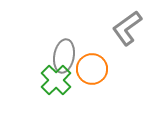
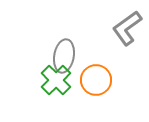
orange circle: moved 4 px right, 11 px down
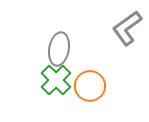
gray ellipse: moved 5 px left, 7 px up
orange circle: moved 6 px left, 6 px down
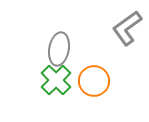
orange circle: moved 4 px right, 5 px up
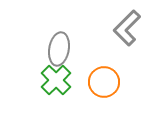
gray L-shape: rotated 9 degrees counterclockwise
orange circle: moved 10 px right, 1 px down
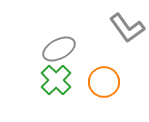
gray L-shape: rotated 81 degrees counterclockwise
gray ellipse: rotated 52 degrees clockwise
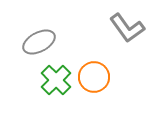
gray ellipse: moved 20 px left, 7 px up
orange circle: moved 10 px left, 5 px up
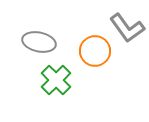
gray ellipse: rotated 40 degrees clockwise
orange circle: moved 1 px right, 26 px up
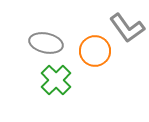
gray ellipse: moved 7 px right, 1 px down
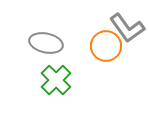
orange circle: moved 11 px right, 5 px up
